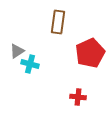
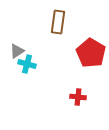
red pentagon: moved 1 px right; rotated 16 degrees counterclockwise
cyan cross: moved 3 px left
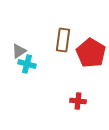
brown rectangle: moved 5 px right, 18 px down
gray triangle: moved 2 px right
red cross: moved 4 px down
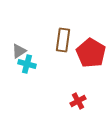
red cross: rotated 35 degrees counterclockwise
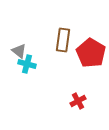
gray triangle: rotated 49 degrees counterclockwise
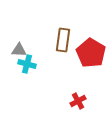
gray triangle: moved 1 px up; rotated 35 degrees counterclockwise
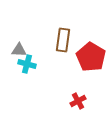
red pentagon: moved 4 px down
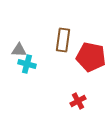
red pentagon: rotated 20 degrees counterclockwise
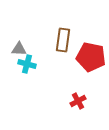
gray triangle: moved 1 px up
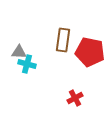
gray triangle: moved 3 px down
red pentagon: moved 1 px left, 5 px up
red cross: moved 3 px left, 3 px up
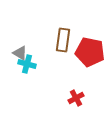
gray triangle: moved 1 px right, 1 px down; rotated 28 degrees clockwise
red cross: moved 1 px right
